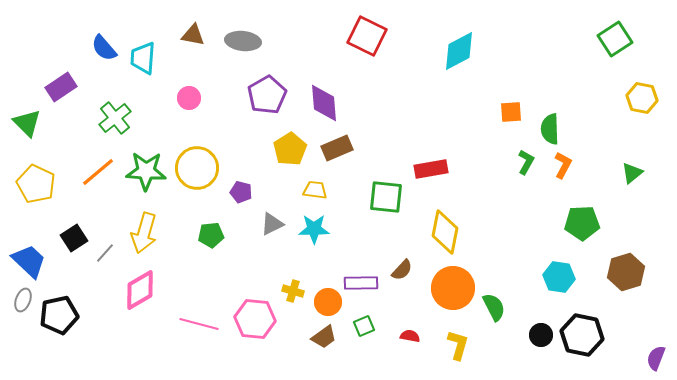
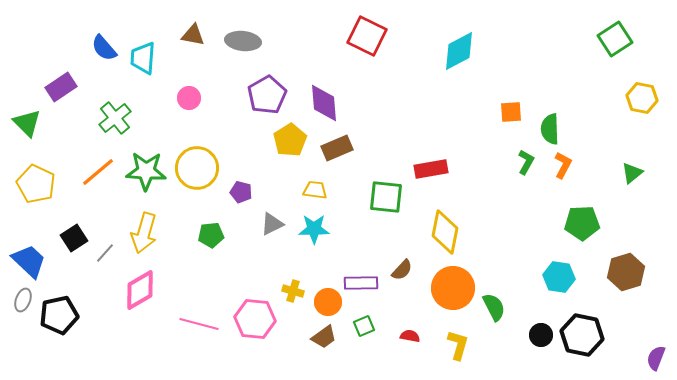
yellow pentagon at (290, 149): moved 9 px up
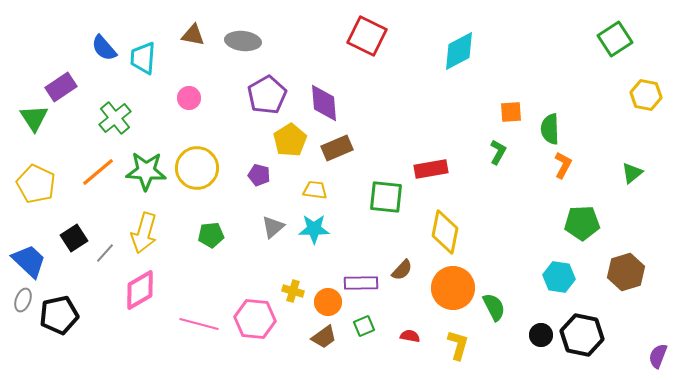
yellow hexagon at (642, 98): moved 4 px right, 3 px up
green triangle at (27, 123): moved 7 px right, 5 px up; rotated 12 degrees clockwise
green L-shape at (526, 162): moved 28 px left, 10 px up
purple pentagon at (241, 192): moved 18 px right, 17 px up
gray triangle at (272, 224): moved 1 px right, 3 px down; rotated 15 degrees counterclockwise
purple semicircle at (656, 358): moved 2 px right, 2 px up
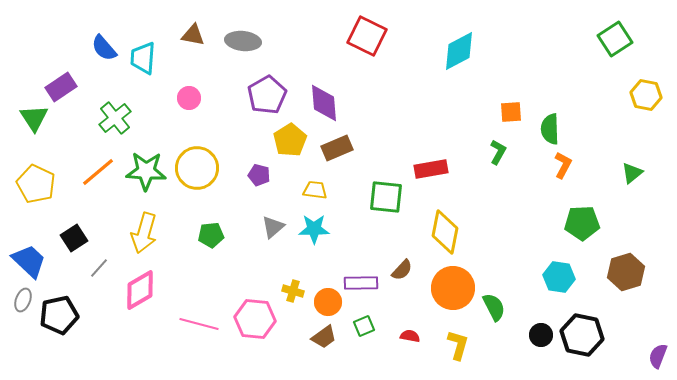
gray line at (105, 253): moved 6 px left, 15 px down
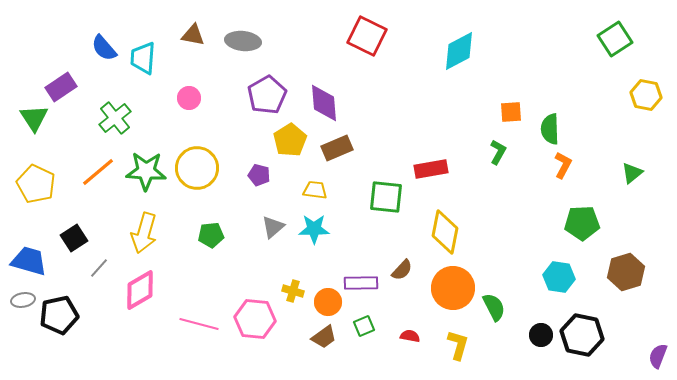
blue trapezoid at (29, 261): rotated 27 degrees counterclockwise
gray ellipse at (23, 300): rotated 60 degrees clockwise
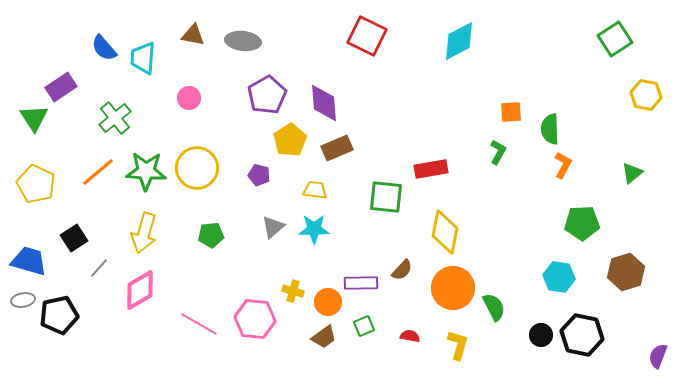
cyan diamond at (459, 51): moved 10 px up
pink line at (199, 324): rotated 15 degrees clockwise
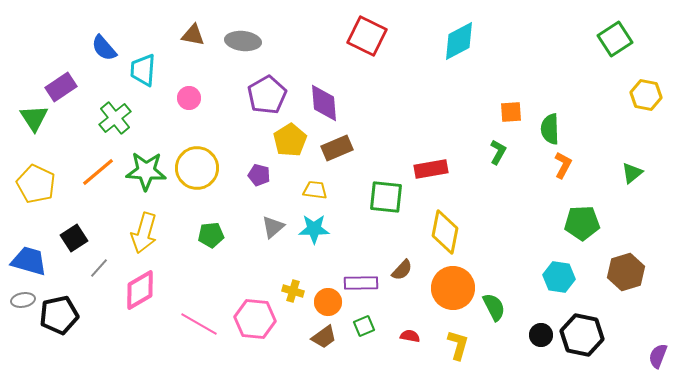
cyan trapezoid at (143, 58): moved 12 px down
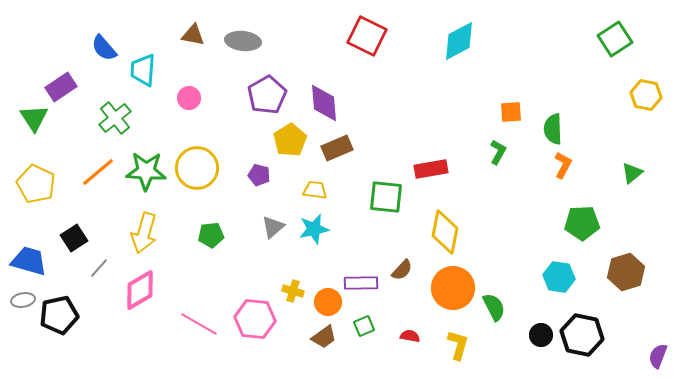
green semicircle at (550, 129): moved 3 px right
cyan star at (314, 229): rotated 12 degrees counterclockwise
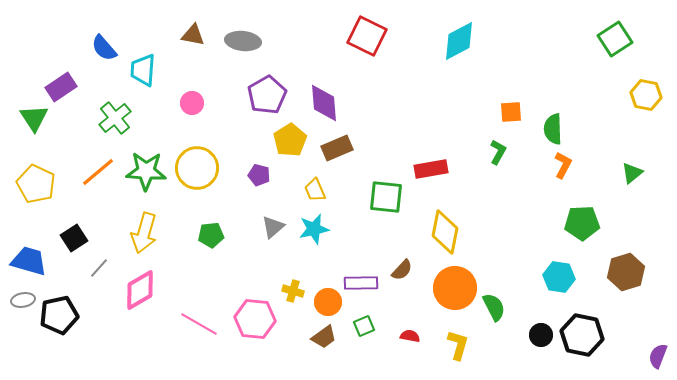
pink circle at (189, 98): moved 3 px right, 5 px down
yellow trapezoid at (315, 190): rotated 120 degrees counterclockwise
orange circle at (453, 288): moved 2 px right
